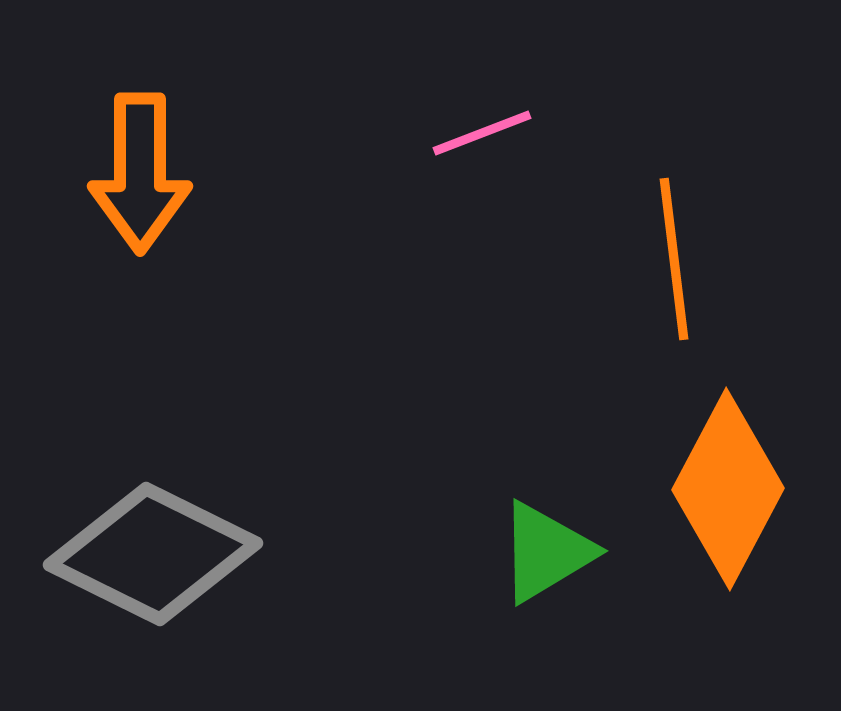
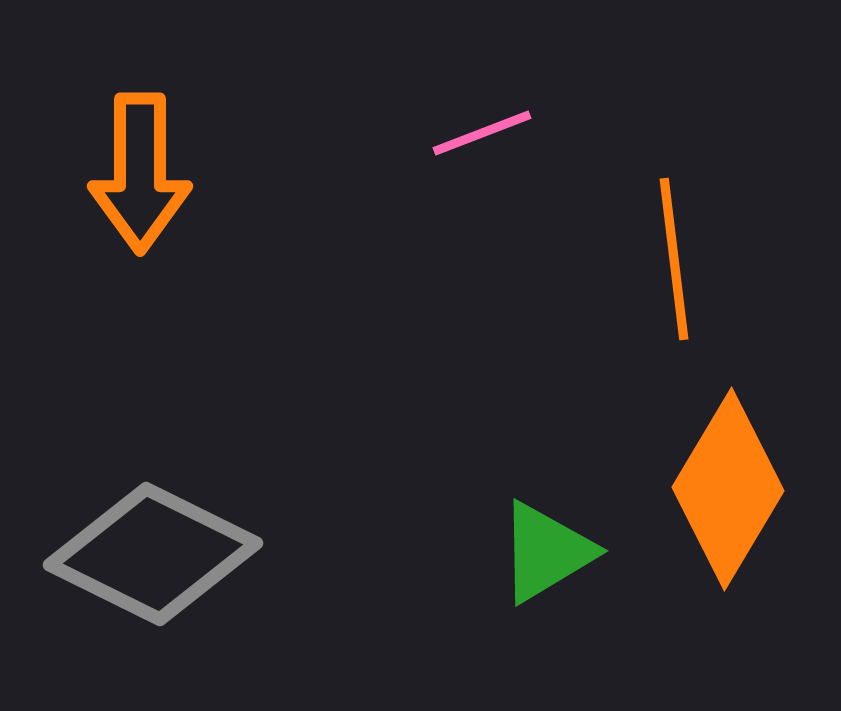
orange diamond: rotated 3 degrees clockwise
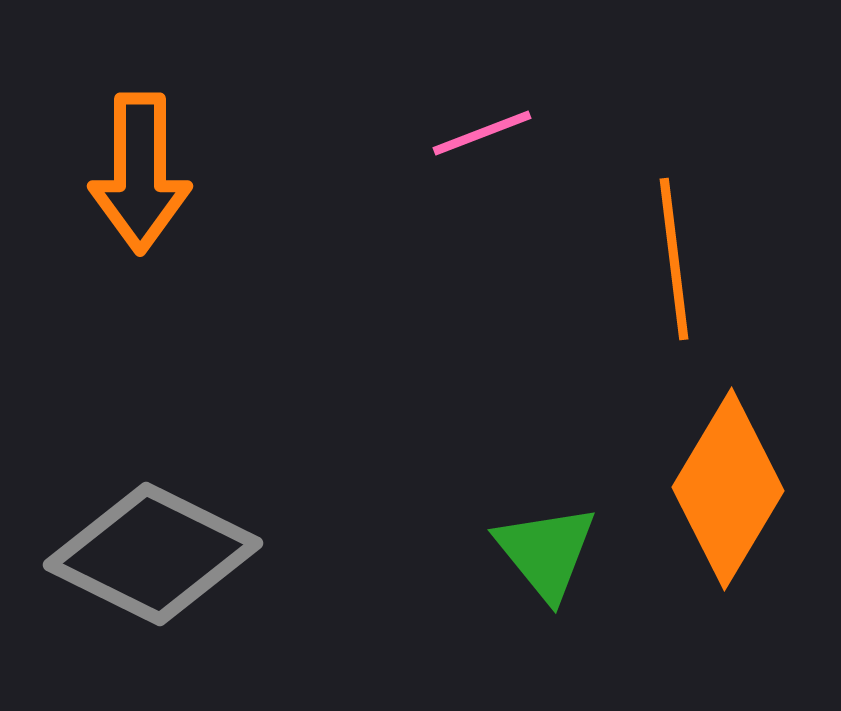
green triangle: rotated 38 degrees counterclockwise
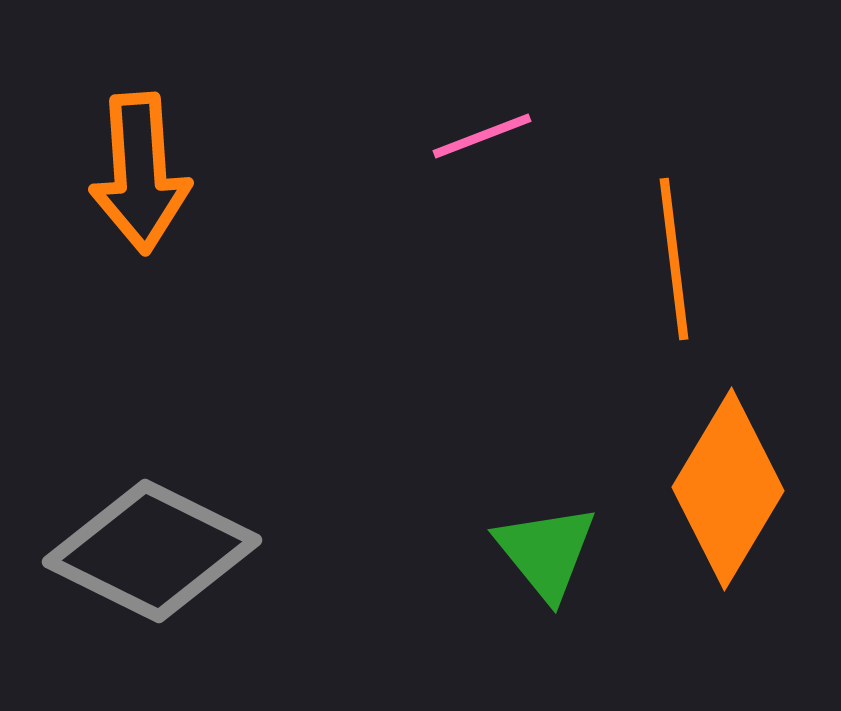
pink line: moved 3 px down
orange arrow: rotated 4 degrees counterclockwise
gray diamond: moved 1 px left, 3 px up
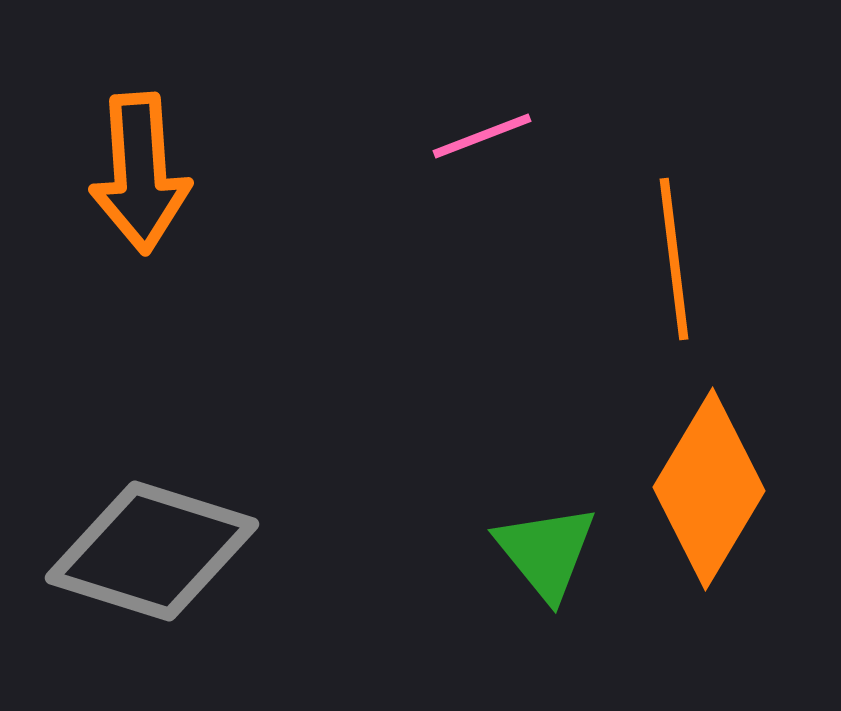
orange diamond: moved 19 px left
gray diamond: rotated 9 degrees counterclockwise
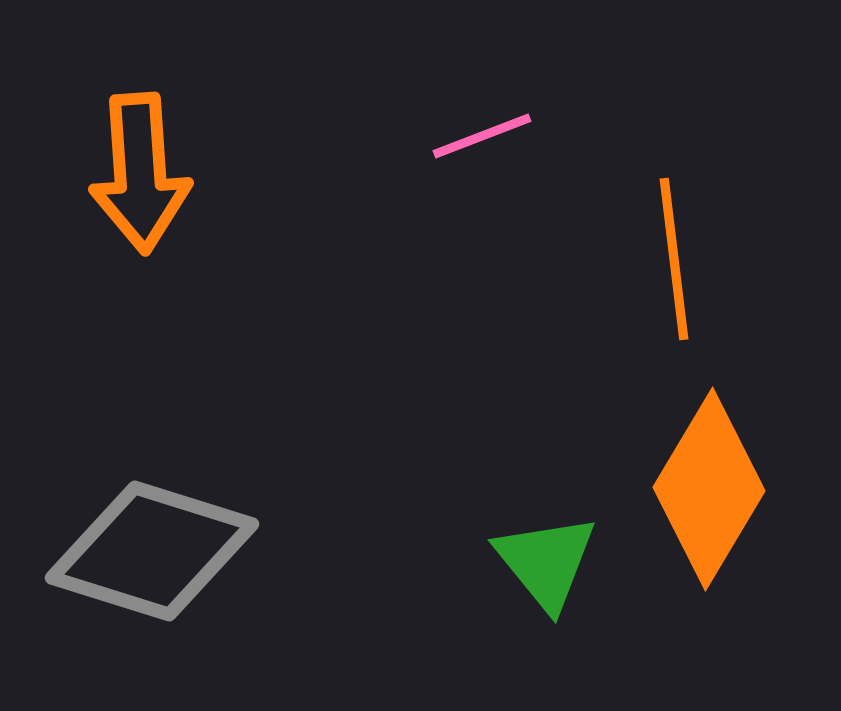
green triangle: moved 10 px down
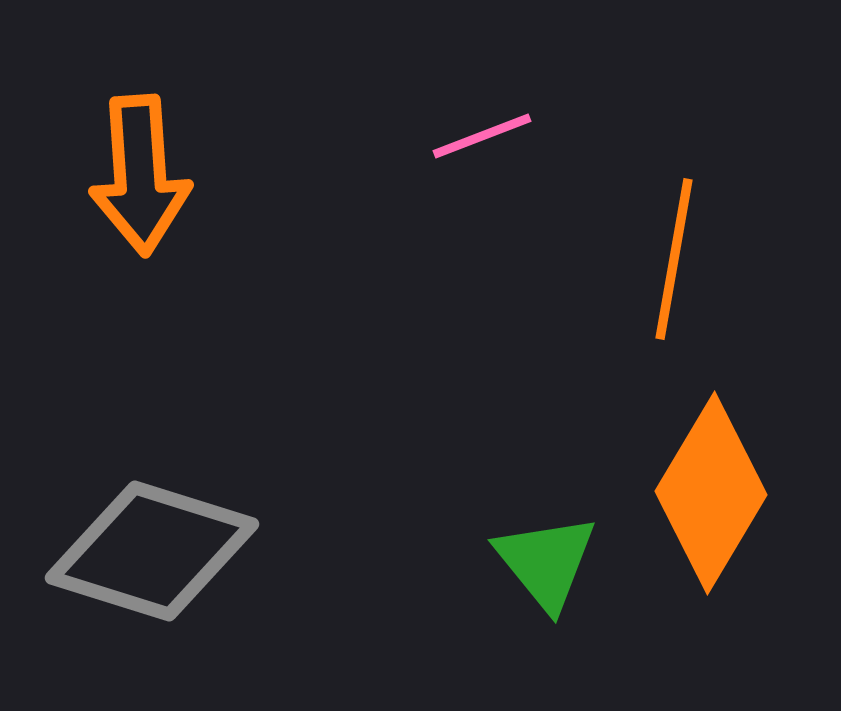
orange arrow: moved 2 px down
orange line: rotated 17 degrees clockwise
orange diamond: moved 2 px right, 4 px down
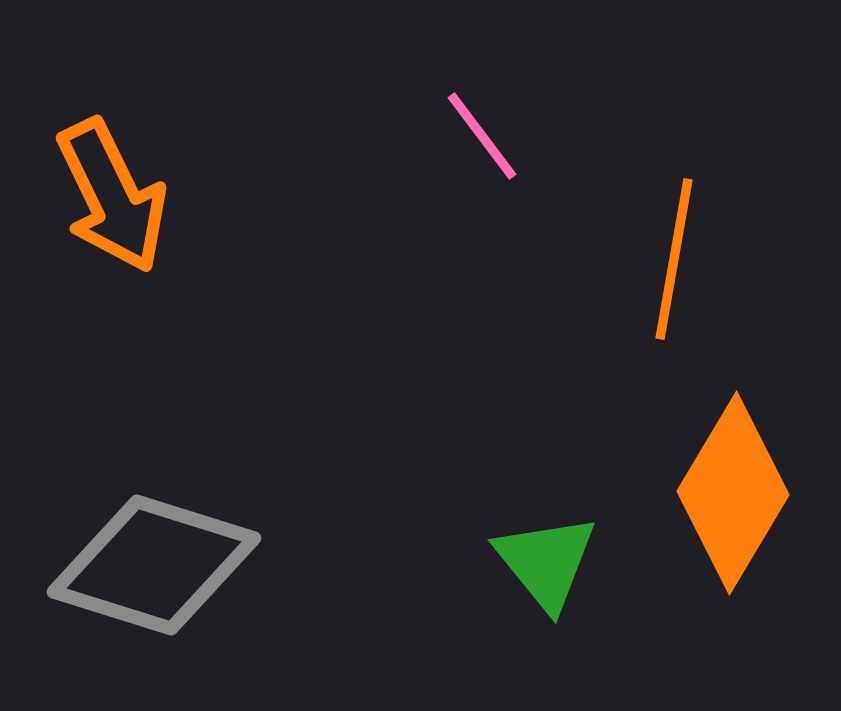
pink line: rotated 74 degrees clockwise
orange arrow: moved 28 px left, 21 px down; rotated 22 degrees counterclockwise
orange diamond: moved 22 px right
gray diamond: moved 2 px right, 14 px down
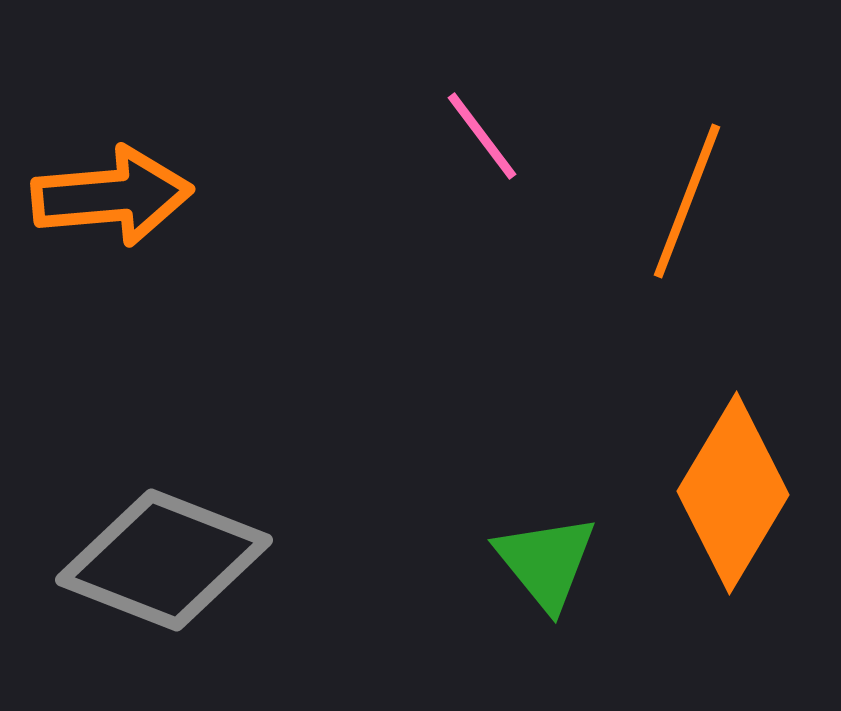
orange arrow: rotated 69 degrees counterclockwise
orange line: moved 13 px right, 58 px up; rotated 11 degrees clockwise
gray diamond: moved 10 px right, 5 px up; rotated 4 degrees clockwise
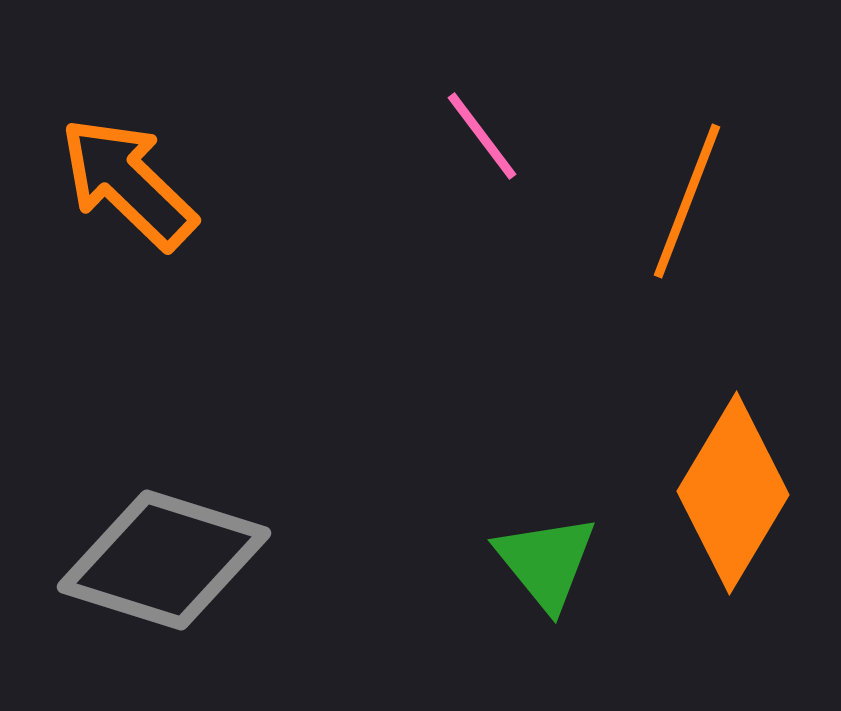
orange arrow: moved 16 px right, 13 px up; rotated 131 degrees counterclockwise
gray diamond: rotated 4 degrees counterclockwise
